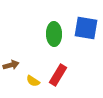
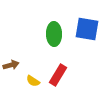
blue square: moved 1 px right, 1 px down
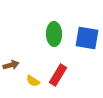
blue square: moved 9 px down
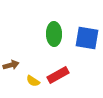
red rectangle: rotated 30 degrees clockwise
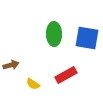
red rectangle: moved 8 px right
yellow semicircle: moved 3 px down
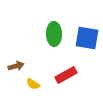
brown arrow: moved 5 px right, 1 px down
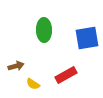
green ellipse: moved 10 px left, 4 px up
blue square: rotated 20 degrees counterclockwise
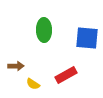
blue square: rotated 15 degrees clockwise
brown arrow: rotated 14 degrees clockwise
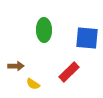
red rectangle: moved 3 px right, 3 px up; rotated 15 degrees counterclockwise
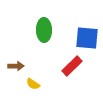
red rectangle: moved 3 px right, 6 px up
